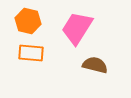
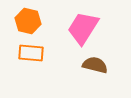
pink trapezoid: moved 6 px right
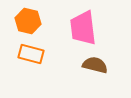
pink trapezoid: rotated 39 degrees counterclockwise
orange rectangle: moved 1 px down; rotated 10 degrees clockwise
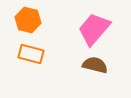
orange hexagon: moved 1 px up
pink trapezoid: moved 11 px right, 1 px down; rotated 48 degrees clockwise
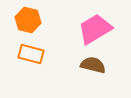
pink trapezoid: moved 1 px right; rotated 18 degrees clockwise
brown semicircle: moved 2 px left
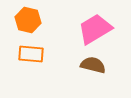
orange rectangle: rotated 10 degrees counterclockwise
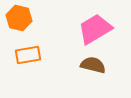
orange hexagon: moved 9 px left, 2 px up
orange rectangle: moved 3 px left, 1 px down; rotated 15 degrees counterclockwise
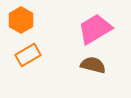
orange hexagon: moved 2 px right, 2 px down; rotated 15 degrees clockwise
orange rectangle: rotated 20 degrees counterclockwise
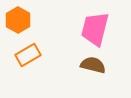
orange hexagon: moved 3 px left
pink trapezoid: rotated 45 degrees counterclockwise
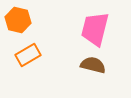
orange hexagon: rotated 15 degrees counterclockwise
